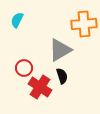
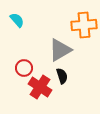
cyan semicircle: rotated 112 degrees clockwise
orange cross: moved 1 px down
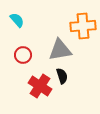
orange cross: moved 1 px left, 1 px down
gray triangle: rotated 20 degrees clockwise
red circle: moved 1 px left, 13 px up
red cross: moved 1 px up
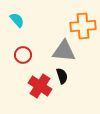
gray triangle: moved 4 px right, 1 px down; rotated 15 degrees clockwise
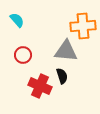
gray triangle: moved 2 px right
red cross: rotated 10 degrees counterclockwise
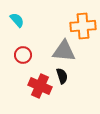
gray triangle: moved 2 px left
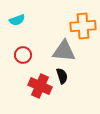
cyan semicircle: rotated 112 degrees clockwise
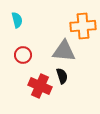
cyan semicircle: rotated 84 degrees counterclockwise
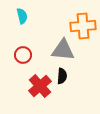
cyan semicircle: moved 5 px right, 4 px up
gray triangle: moved 1 px left, 1 px up
black semicircle: rotated 21 degrees clockwise
red cross: rotated 25 degrees clockwise
